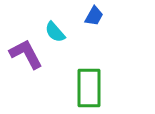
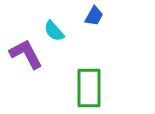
cyan semicircle: moved 1 px left, 1 px up
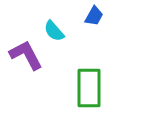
purple L-shape: moved 1 px down
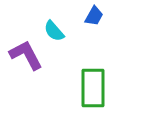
green rectangle: moved 4 px right
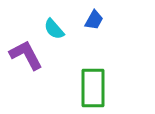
blue trapezoid: moved 4 px down
cyan semicircle: moved 2 px up
